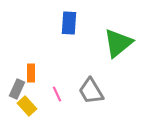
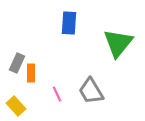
green triangle: rotated 12 degrees counterclockwise
gray rectangle: moved 26 px up
yellow rectangle: moved 11 px left
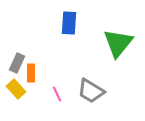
gray trapezoid: rotated 28 degrees counterclockwise
yellow rectangle: moved 17 px up
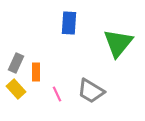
gray rectangle: moved 1 px left
orange rectangle: moved 5 px right, 1 px up
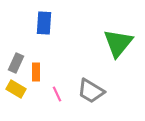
blue rectangle: moved 25 px left
yellow rectangle: rotated 18 degrees counterclockwise
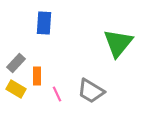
gray rectangle: rotated 18 degrees clockwise
orange rectangle: moved 1 px right, 4 px down
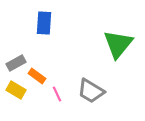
green triangle: moved 1 px down
gray rectangle: rotated 18 degrees clockwise
orange rectangle: rotated 54 degrees counterclockwise
yellow rectangle: moved 1 px down
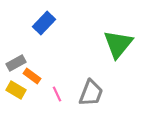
blue rectangle: rotated 40 degrees clockwise
orange rectangle: moved 5 px left
gray trapezoid: moved 2 px down; rotated 100 degrees counterclockwise
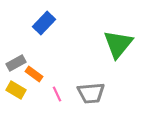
orange rectangle: moved 2 px right, 2 px up
gray trapezoid: rotated 64 degrees clockwise
